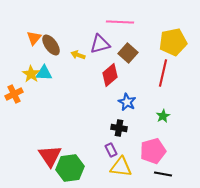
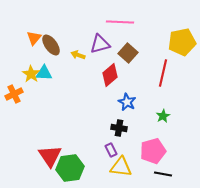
yellow pentagon: moved 9 px right
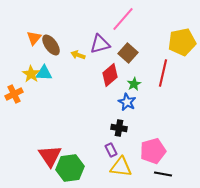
pink line: moved 3 px right, 3 px up; rotated 52 degrees counterclockwise
green star: moved 29 px left, 32 px up
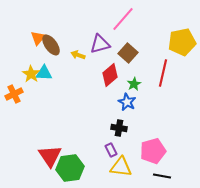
orange triangle: moved 4 px right
black line: moved 1 px left, 2 px down
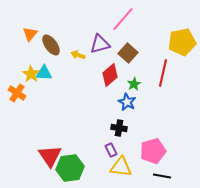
orange triangle: moved 8 px left, 4 px up
orange cross: moved 3 px right, 1 px up; rotated 30 degrees counterclockwise
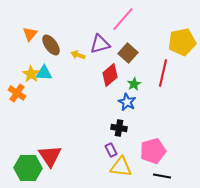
green hexagon: moved 42 px left; rotated 8 degrees clockwise
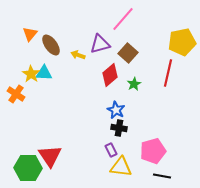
red line: moved 5 px right
orange cross: moved 1 px left, 1 px down
blue star: moved 11 px left, 8 px down
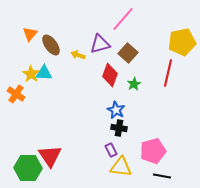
red diamond: rotated 30 degrees counterclockwise
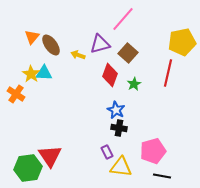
orange triangle: moved 2 px right, 3 px down
purple rectangle: moved 4 px left, 2 px down
green hexagon: rotated 8 degrees counterclockwise
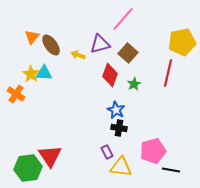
black line: moved 9 px right, 6 px up
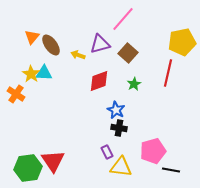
red diamond: moved 11 px left, 6 px down; rotated 50 degrees clockwise
red triangle: moved 3 px right, 5 px down
